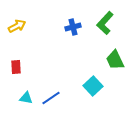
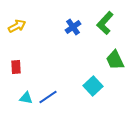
blue cross: rotated 21 degrees counterclockwise
blue line: moved 3 px left, 1 px up
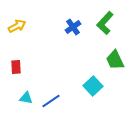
blue line: moved 3 px right, 4 px down
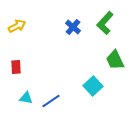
blue cross: rotated 14 degrees counterclockwise
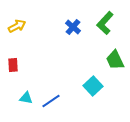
red rectangle: moved 3 px left, 2 px up
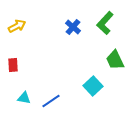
cyan triangle: moved 2 px left
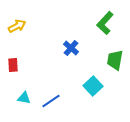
blue cross: moved 2 px left, 21 px down
green trapezoid: rotated 35 degrees clockwise
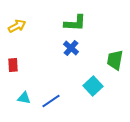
green L-shape: moved 30 px left; rotated 130 degrees counterclockwise
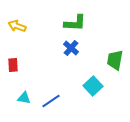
yellow arrow: rotated 132 degrees counterclockwise
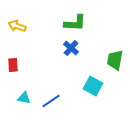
cyan square: rotated 18 degrees counterclockwise
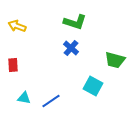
green L-shape: moved 1 px up; rotated 15 degrees clockwise
green trapezoid: rotated 85 degrees counterclockwise
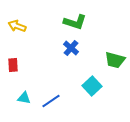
cyan square: moved 1 px left; rotated 18 degrees clockwise
